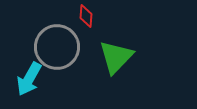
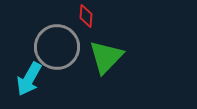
green triangle: moved 10 px left
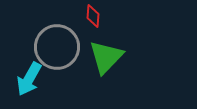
red diamond: moved 7 px right
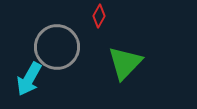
red diamond: moved 6 px right; rotated 25 degrees clockwise
green triangle: moved 19 px right, 6 px down
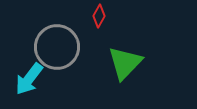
cyan arrow: rotated 8 degrees clockwise
